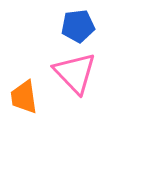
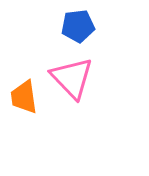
pink triangle: moved 3 px left, 5 px down
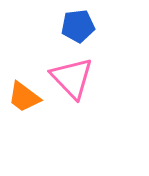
orange trapezoid: rotated 45 degrees counterclockwise
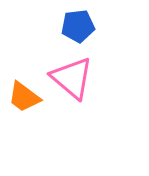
pink triangle: rotated 6 degrees counterclockwise
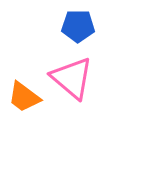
blue pentagon: rotated 8 degrees clockwise
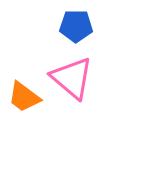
blue pentagon: moved 2 px left
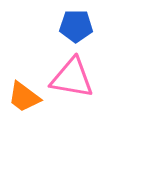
pink triangle: rotated 30 degrees counterclockwise
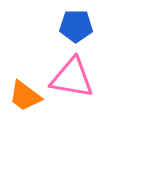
orange trapezoid: moved 1 px right, 1 px up
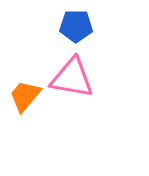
orange trapezoid: rotated 93 degrees clockwise
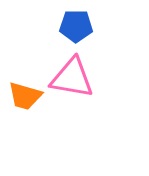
orange trapezoid: rotated 114 degrees counterclockwise
